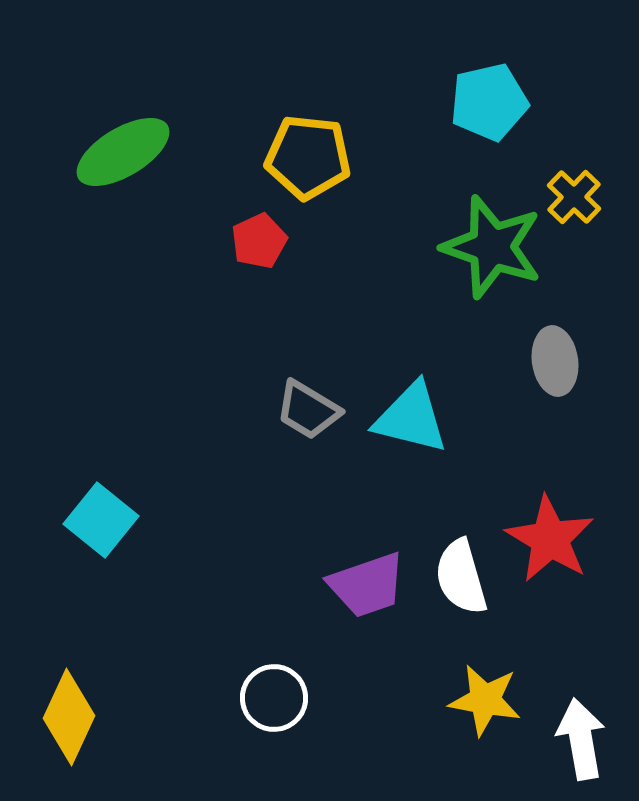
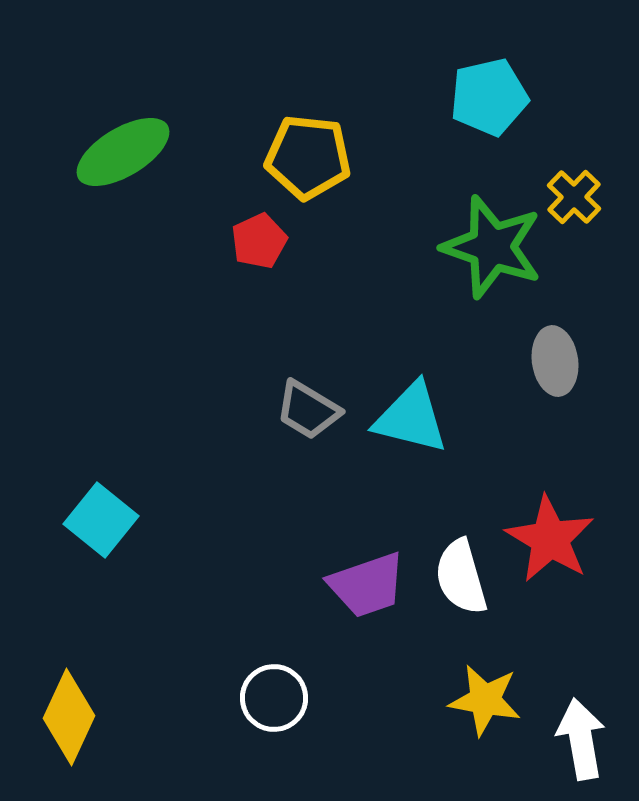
cyan pentagon: moved 5 px up
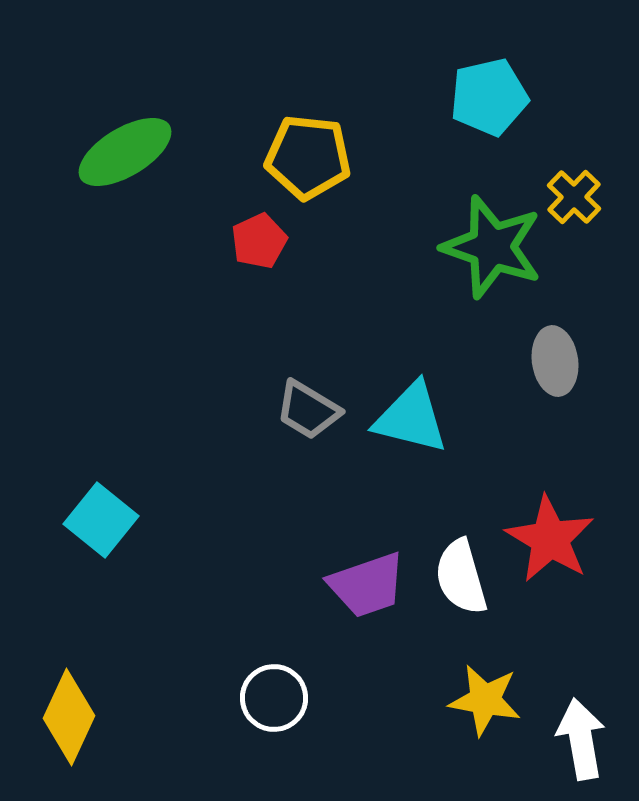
green ellipse: moved 2 px right
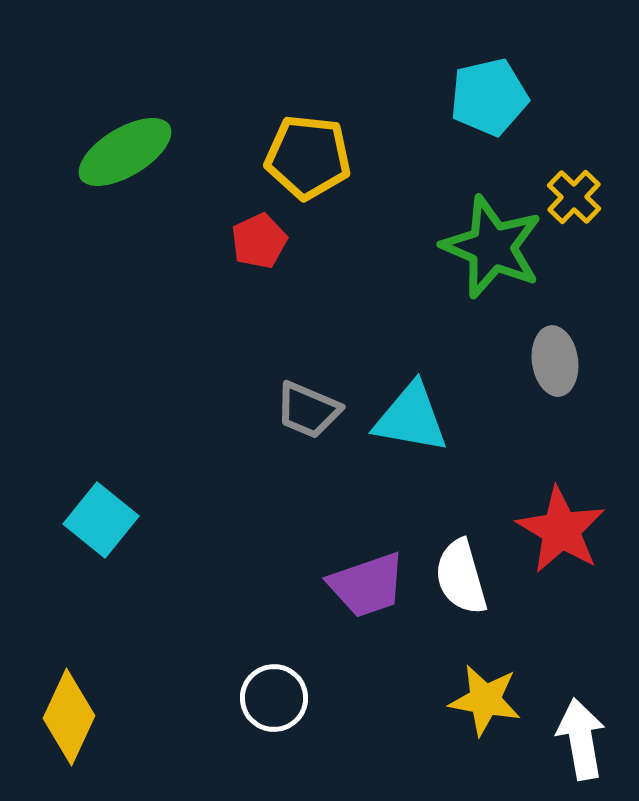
green star: rotated 4 degrees clockwise
gray trapezoid: rotated 8 degrees counterclockwise
cyan triangle: rotated 4 degrees counterclockwise
red star: moved 11 px right, 9 px up
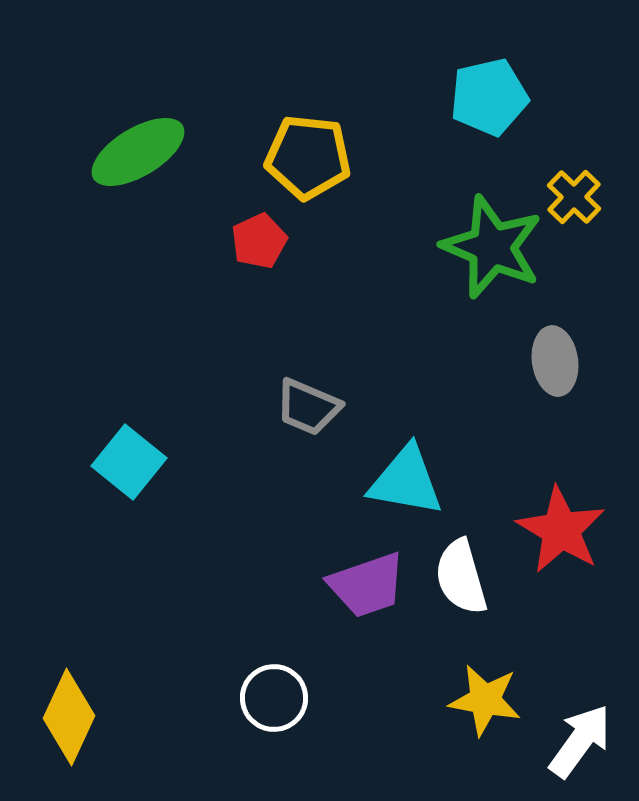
green ellipse: moved 13 px right
gray trapezoid: moved 3 px up
cyan triangle: moved 5 px left, 63 px down
cyan square: moved 28 px right, 58 px up
white arrow: moved 1 px left, 2 px down; rotated 46 degrees clockwise
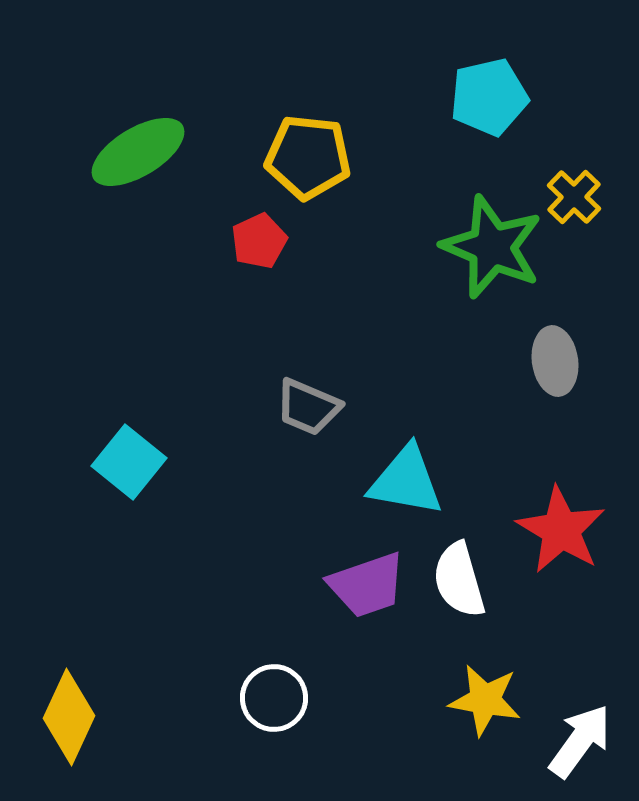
white semicircle: moved 2 px left, 3 px down
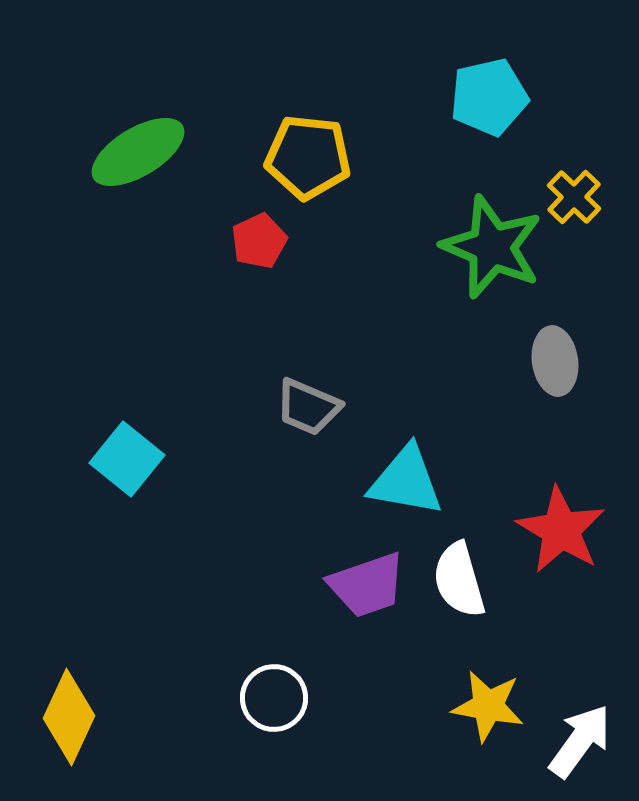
cyan square: moved 2 px left, 3 px up
yellow star: moved 3 px right, 6 px down
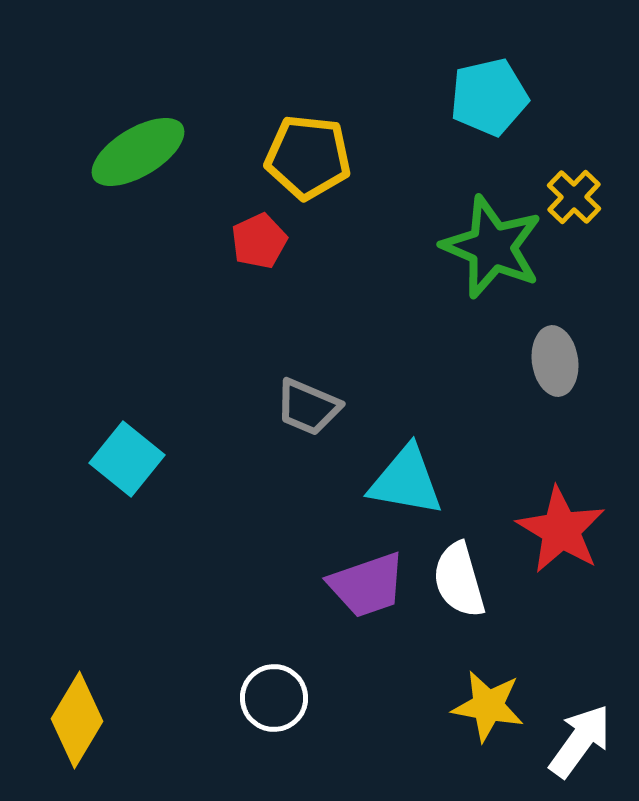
yellow diamond: moved 8 px right, 3 px down; rotated 6 degrees clockwise
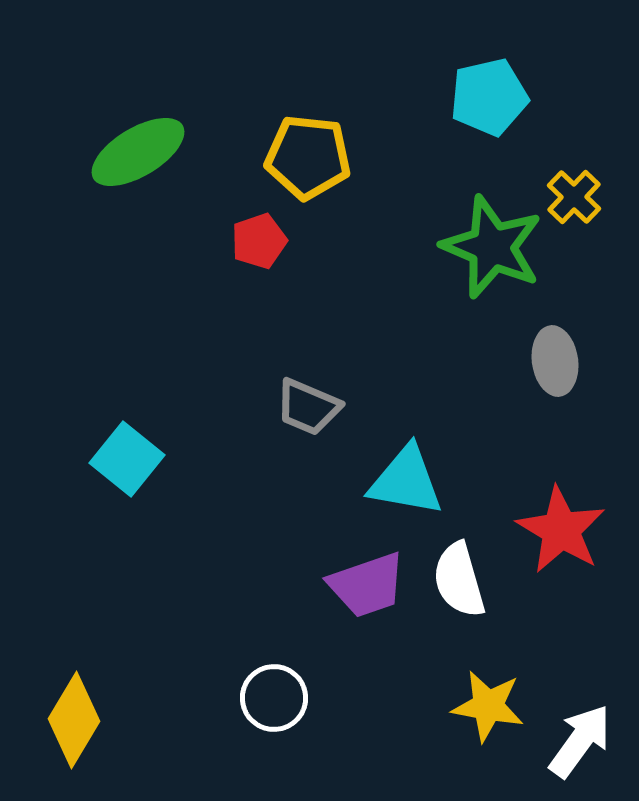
red pentagon: rotated 6 degrees clockwise
yellow diamond: moved 3 px left
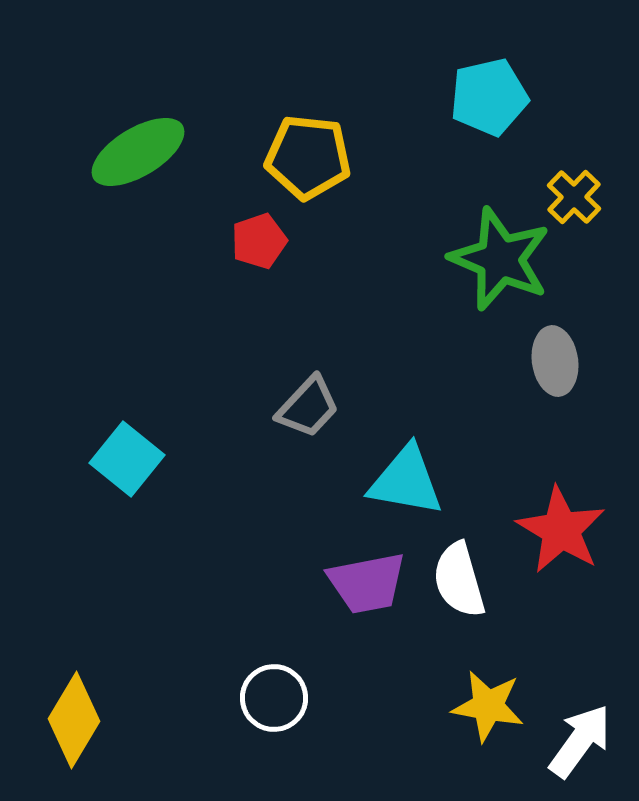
green star: moved 8 px right, 12 px down
gray trapezoid: rotated 70 degrees counterclockwise
purple trapezoid: moved 2 px up; rotated 8 degrees clockwise
